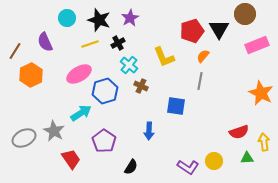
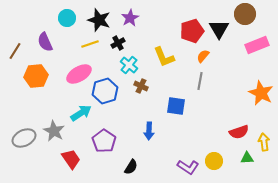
orange hexagon: moved 5 px right, 1 px down; rotated 20 degrees clockwise
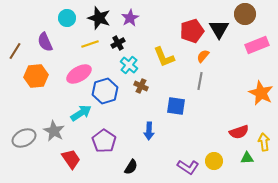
black star: moved 2 px up
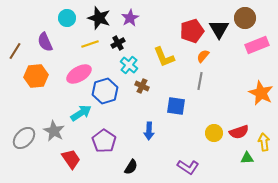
brown circle: moved 4 px down
brown cross: moved 1 px right
gray ellipse: rotated 20 degrees counterclockwise
yellow circle: moved 28 px up
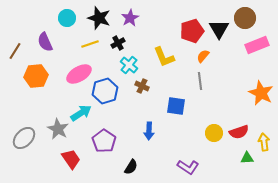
gray line: rotated 18 degrees counterclockwise
gray star: moved 4 px right, 2 px up
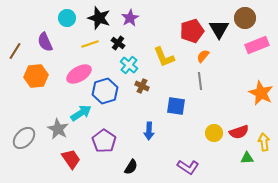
black cross: rotated 24 degrees counterclockwise
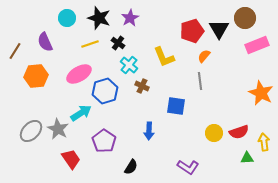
orange semicircle: moved 1 px right
gray ellipse: moved 7 px right, 7 px up
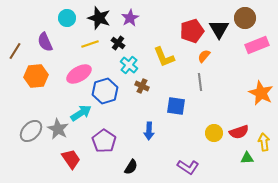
gray line: moved 1 px down
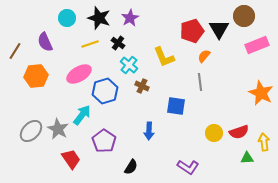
brown circle: moved 1 px left, 2 px up
cyan arrow: moved 1 px right, 2 px down; rotated 20 degrees counterclockwise
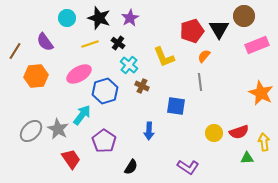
purple semicircle: rotated 12 degrees counterclockwise
